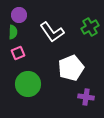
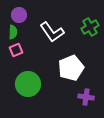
pink square: moved 2 px left, 3 px up
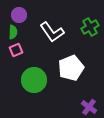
green circle: moved 6 px right, 4 px up
purple cross: moved 3 px right, 10 px down; rotated 28 degrees clockwise
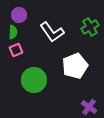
white pentagon: moved 4 px right, 2 px up
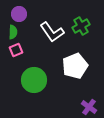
purple circle: moved 1 px up
green cross: moved 9 px left, 1 px up
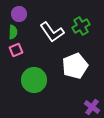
purple cross: moved 3 px right
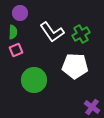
purple circle: moved 1 px right, 1 px up
green cross: moved 8 px down
white pentagon: rotated 25 degrees clockwise
